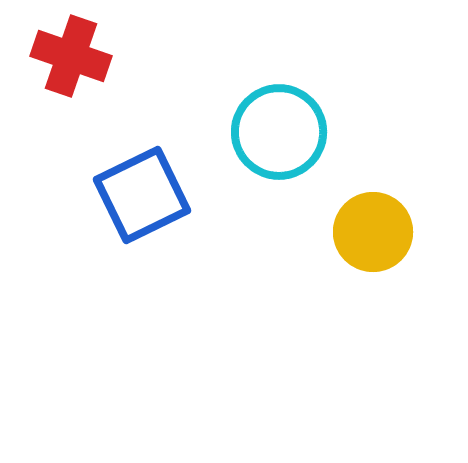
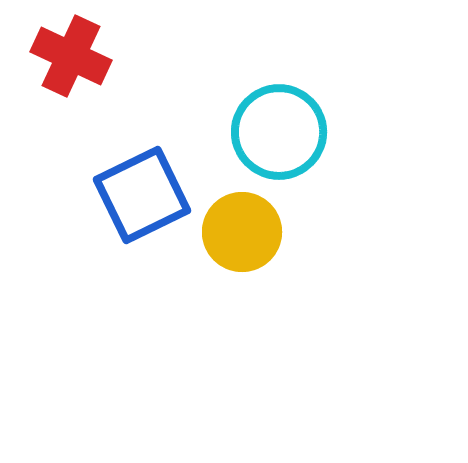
red cross: rotated 6 degrees clockwise
yellow circle: moved 131 px left
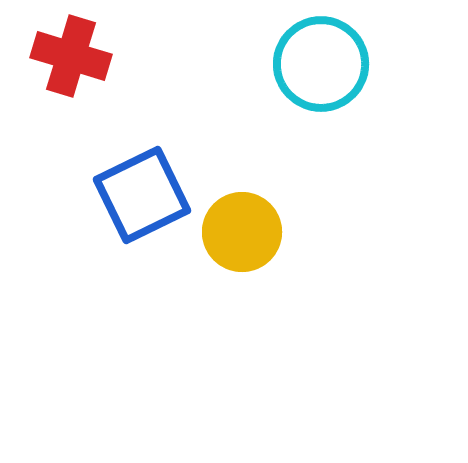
red cross: rotated 8 degrees counterclockwise
cyan circle: moved 42 px right, 68 px up
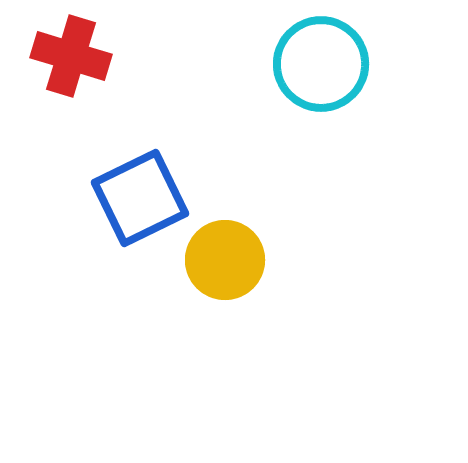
blue square: moved 2 px left, 3 px down
yellow circle: moved 17 px left, 28 px down
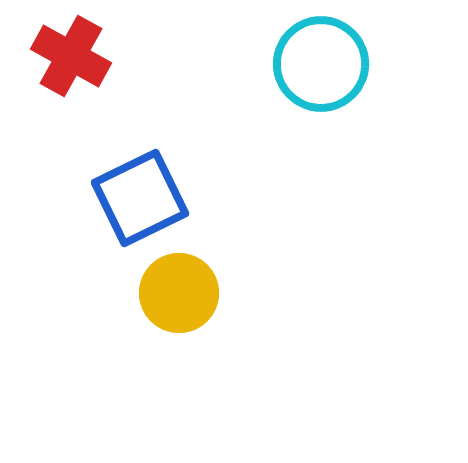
red cross: rotated 12 degrees clockwise
yellow circle: moved 46 px left, 33 px down
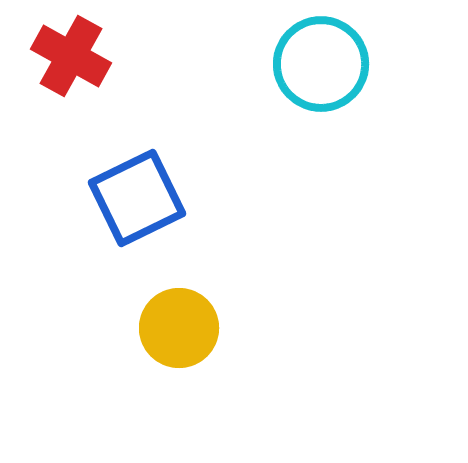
blue square: moved 3 px left
yellow circle: moved 35 px down
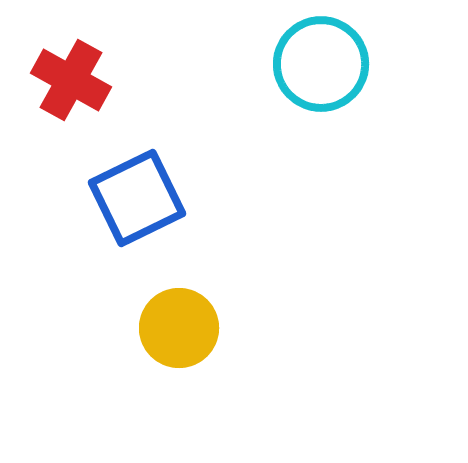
red cross: moved 24 px down
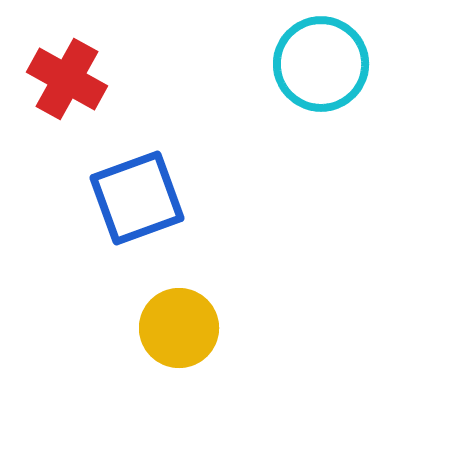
red cross: moved 4 px left, 1 px up
blue square: rotated 6 degrees clockwise
